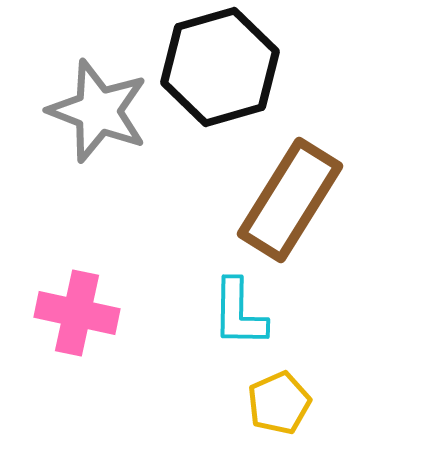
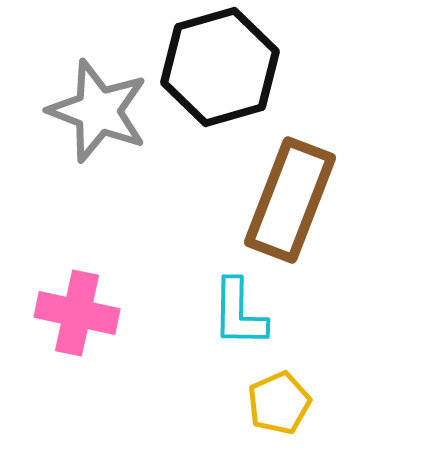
brown rectangle: rotated 11 degrees counterclockwise
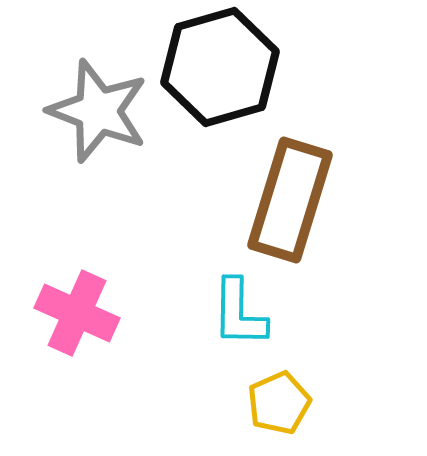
brown rectangle: rotated 4 degrees counterclockwise
pink cross: rotated 12 degrees clockwise
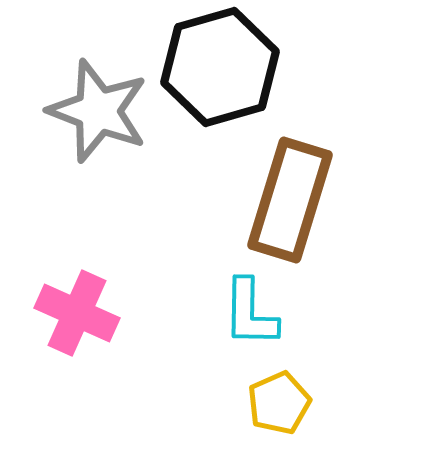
cyan L-shape: moved 11 px right
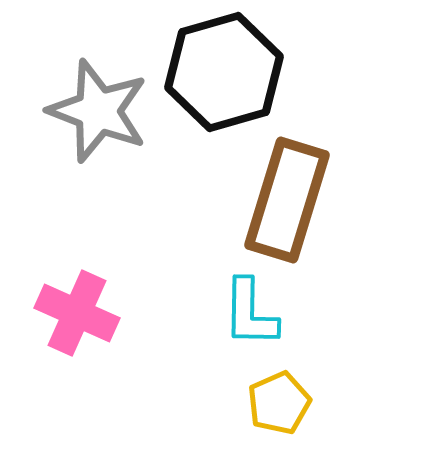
black hexagon: moved 4 px right, 5 px down
brown rectangle: moved 3 px left
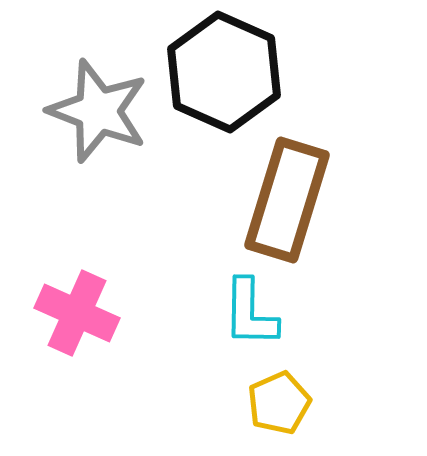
black hexagon: rotated 20 degrees counterclockwise
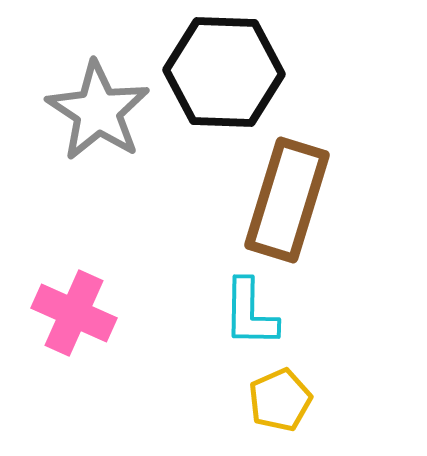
black hexagon: rotated 22 degrees counterclockwise
gray star: rotated 12 degrees clockwise
pink cross: moved 3 px left
yellow pentagon: moved 1 px right, 3 px up
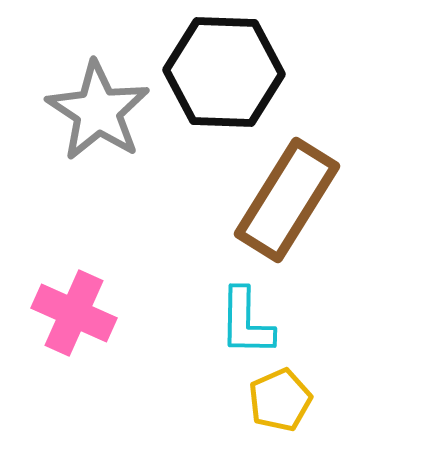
brown rectangle: rotated 15 degrees clockwise
cyan L-shape: moved 4 px left, 9 px down
